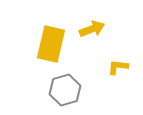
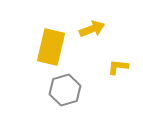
yellow rectangle: moved 3 px down
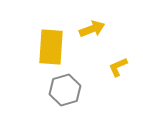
yellow rectangle: rotated 9 degrees counterclockwise
yellow L-shape: rotated 30 degrees counterclockwise
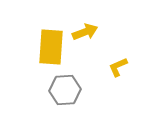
yellow arrow: moved 7 px left, 3 px down
gray hexagon: rotated 12 degrees clockwise
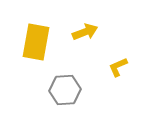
yellow rectangle: moved 15 px left, 5 px up; rotated 6 degrees clockwise
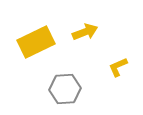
yellow rectangle: rotated 54 degrees clockwise
gray hexagon: moved 1 px up
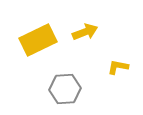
yellow rectangle: moved 2 px right, 2 px up
yellow L-shape: rotated 35 degrees clockwise
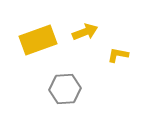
yellow rectangle: rotated 6 degrees clockwise
yellow L-shape: moved 12 px up
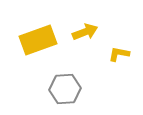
yellow L-shape: moved 1 px right, 1 px up
